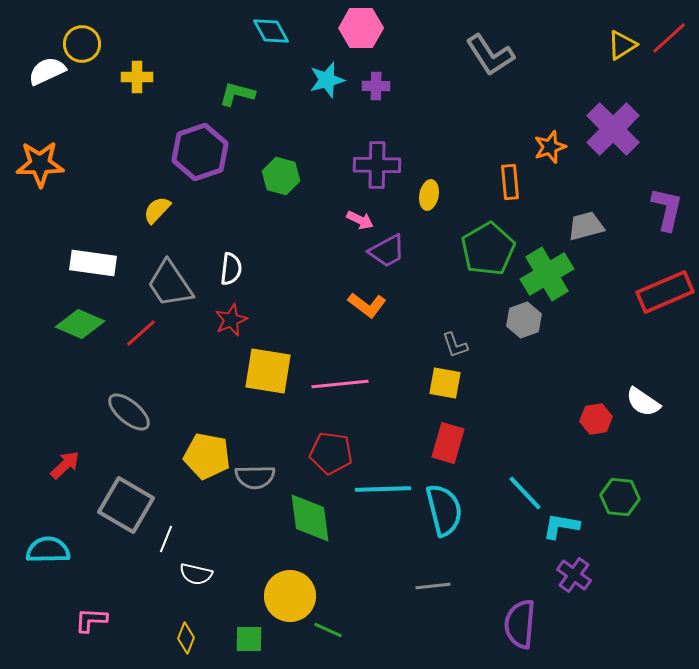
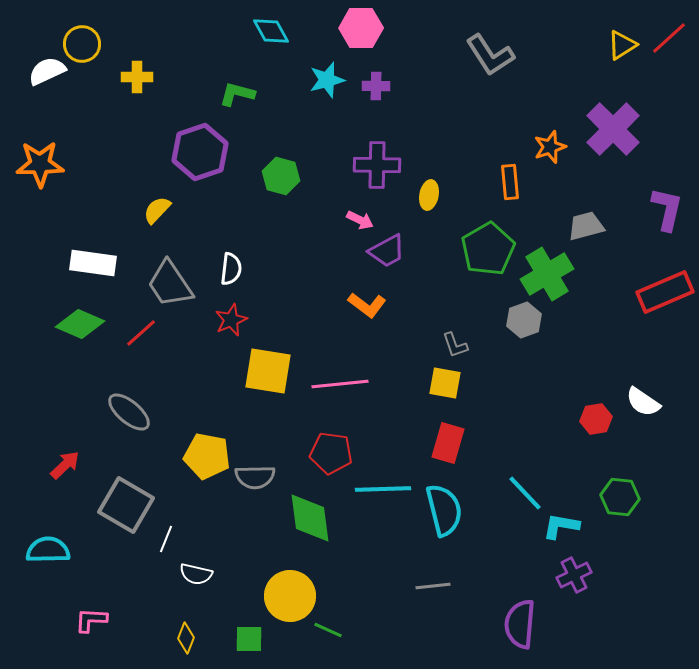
purple cross at (574, 575): rotated 28 degrees clockwise
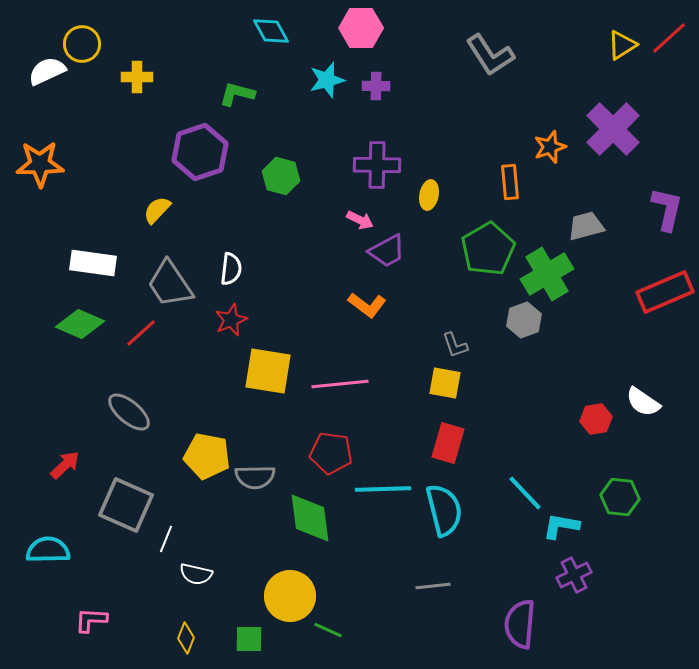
gray square at (126, 505): rotated 6 degrees counterclockwise
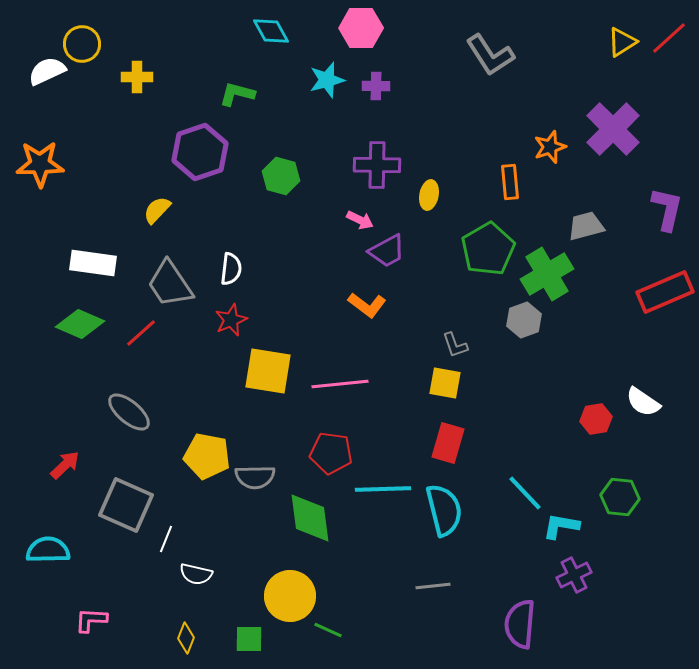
yellow triangle at (622, 45): moved 3 px up
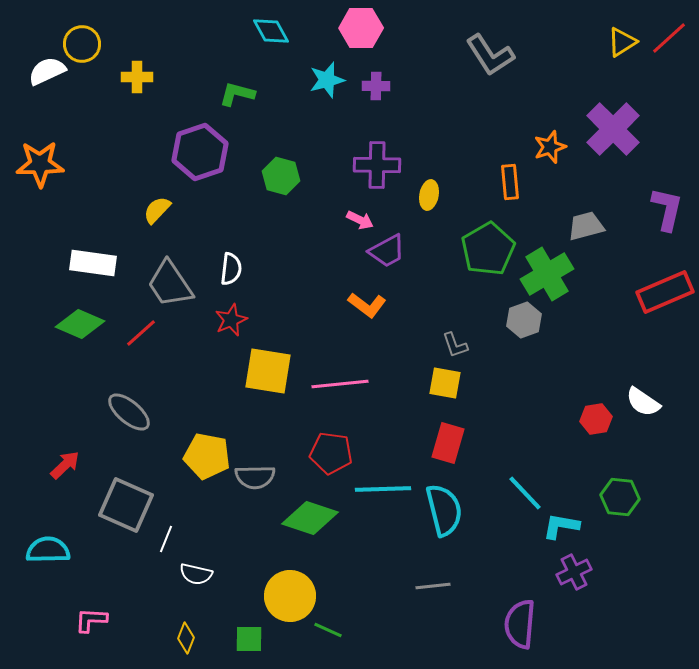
green diamond at (310, 518): rotated 64 degrees counterclockwise
purple cross at (574, 575): moved 3 px up
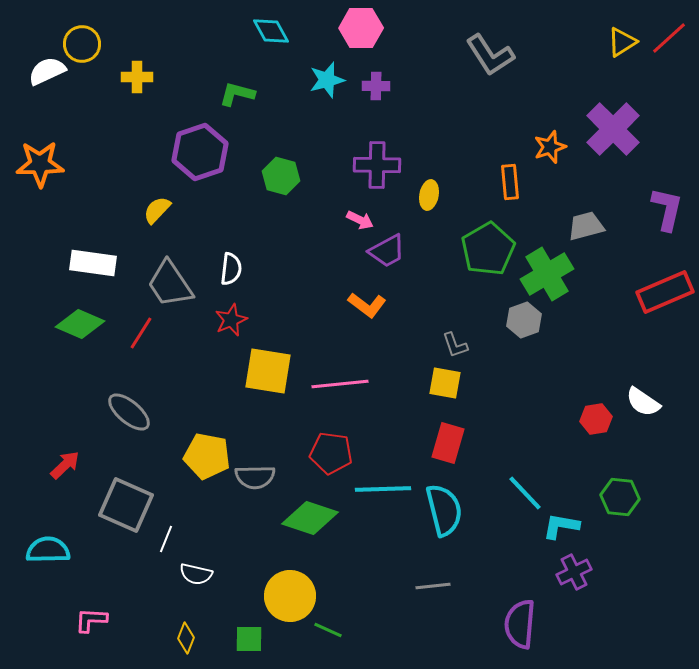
red line at (141, 333): rotated 16 degrees counterclockwise
